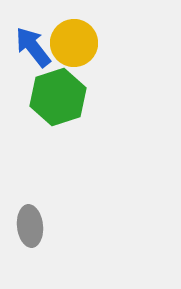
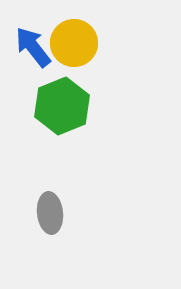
green hexagon: moved 4 px right, 9 px down; rotated 4 degrees counterclockwise
gray ellipse: moved 20 px right, 13 px up
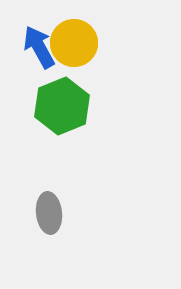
blue arrow: moved 6 px right; rotated 9 degrees clockwise
gray ellipse: moved 1 px left
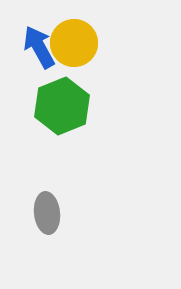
gray ellipse: moved 2 px left
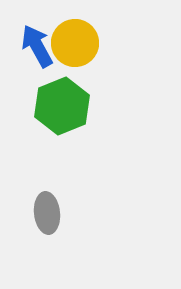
yellow circle: moved 1 px right
blue arrow: moved 2 px left, 1 px up
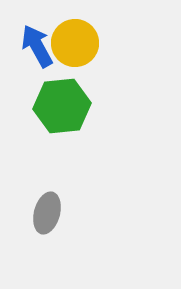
green hexagon: rotated 16 degrees clockwise
gray ellipse: rotated 21 degrees clockwise
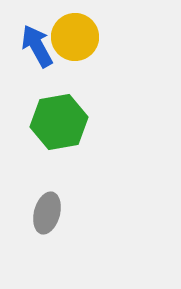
yellow circle: moved 6 px up
green hexagon: moved 3 px left, 16 px down; rotated 4 degrees counterclockwise
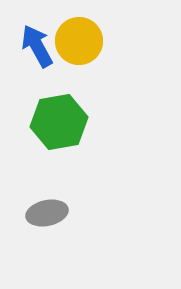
yellow circle: moved 4 px right, 4 px down
gray ellipse: rotated 63 degrees clockwise
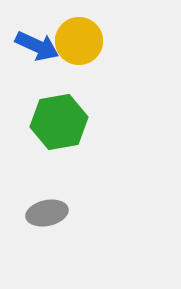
blue arrow: rotated 144 degrees clockwise
